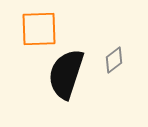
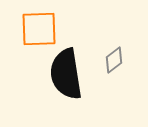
black semicircle: rotated 27 degrees counterclockwise
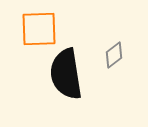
gray diamond: moved 5 px up
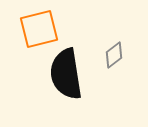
orange square: rotated 12 degrees counterclockwise
